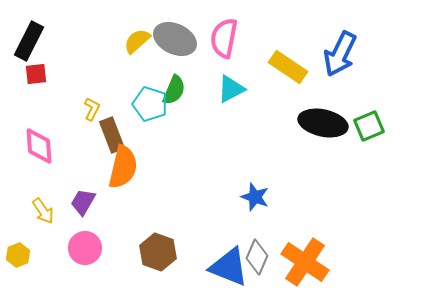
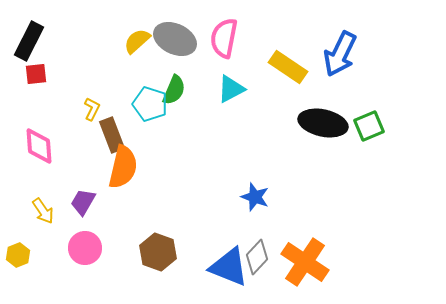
gray diamond: rotated 20 degrees clockwise
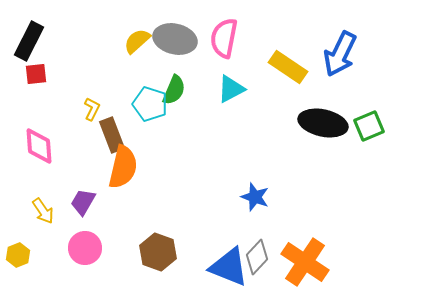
gray ellipse: rotated 12 degrees counterclockwise
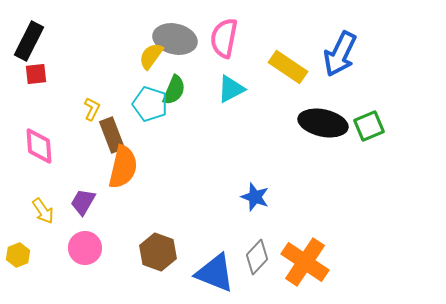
yellow semicircle: moved 14 px right, 15 px down; rotated 12 degrees counterclockwise
blue triangle: moved 14 px left, 6 px down
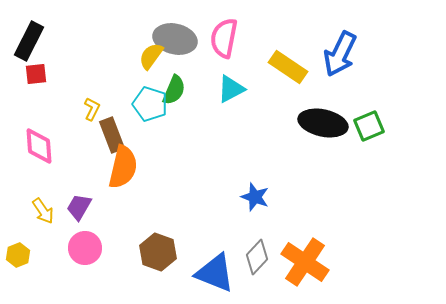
purple trapezoid: moved 4 px left, 5 px down
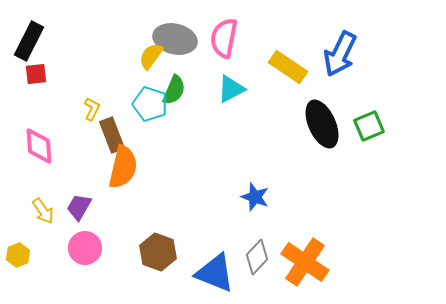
black ellipse: moved 1 px left, 1 px down; rotated 54 degrees clockwise
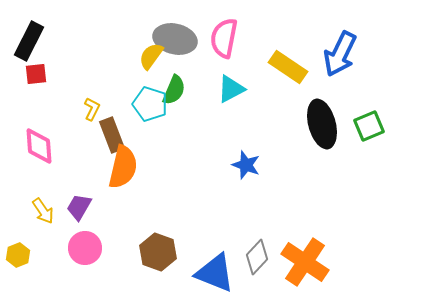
black ellipse: rotated 9 degrees clockwise
blue star: moved 9 px left, 32 px up
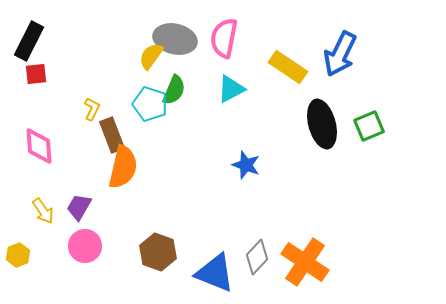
pink circle: moved 2 px up
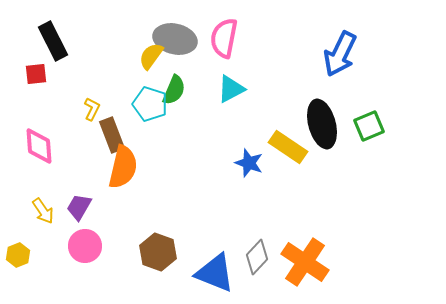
black rectangle: moved 24 px right; rotated 54 degrees counterclockwise
yellow rectangle: moved 80 px down
blue star: moved 3 px right, 2 px up
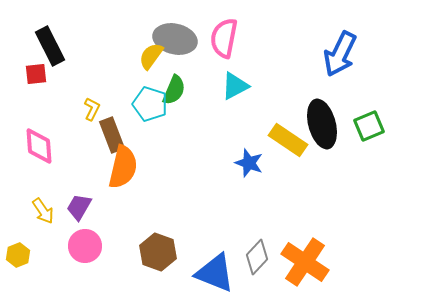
black rectangle: moved 3 px left, 5 px down
cyan triangle: moved 4 px right, 3 px up
yellow rectangle: moved 7 px up
